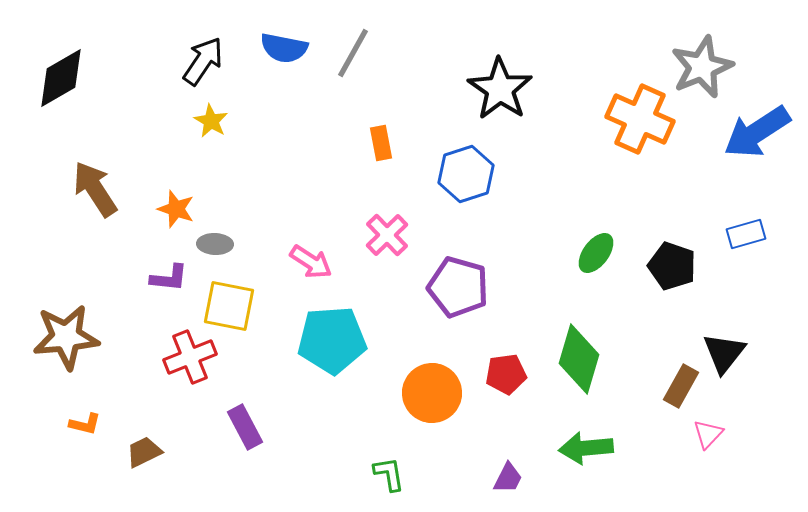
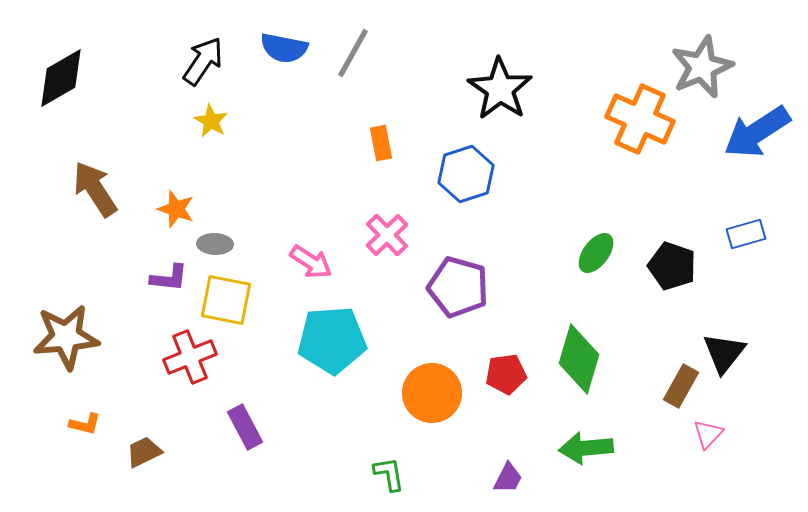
yellow square: moved 3 px left, 6 px up
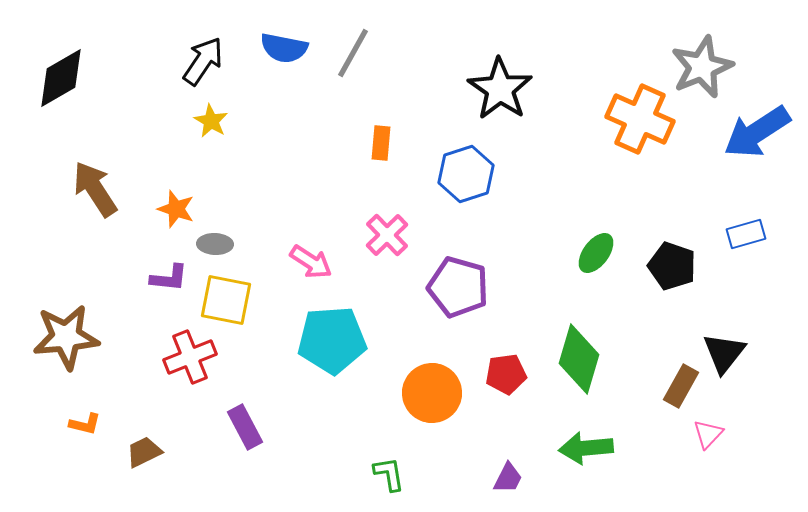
orange rectangle: rotated 16 degrees clockwise
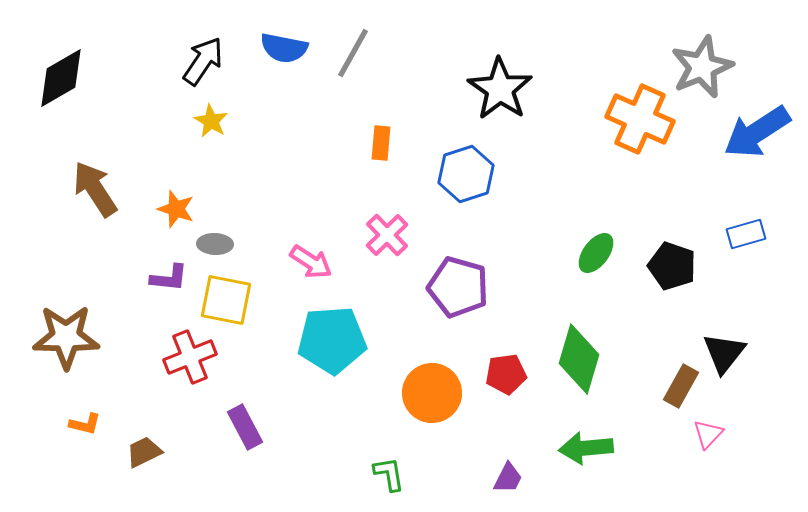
brown star: rotated 6 degrees clockwise
